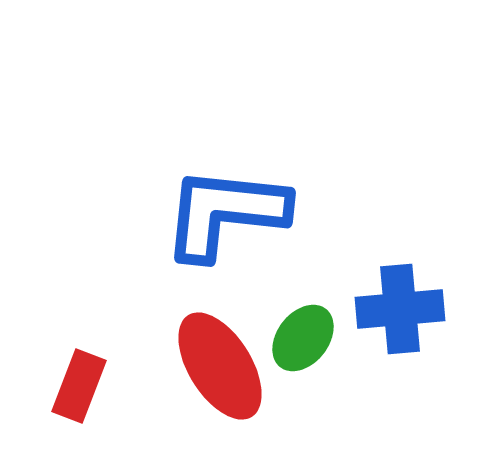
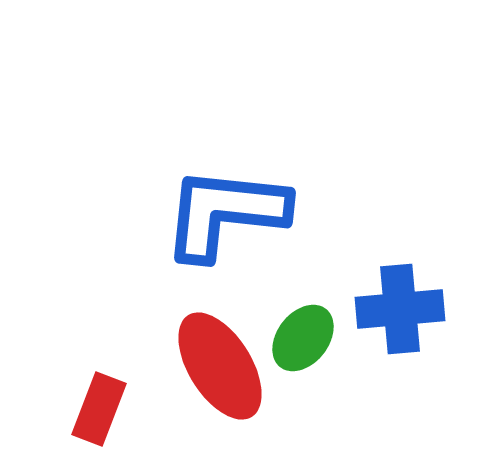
red rectangle: moved 20 px right, 23 px down
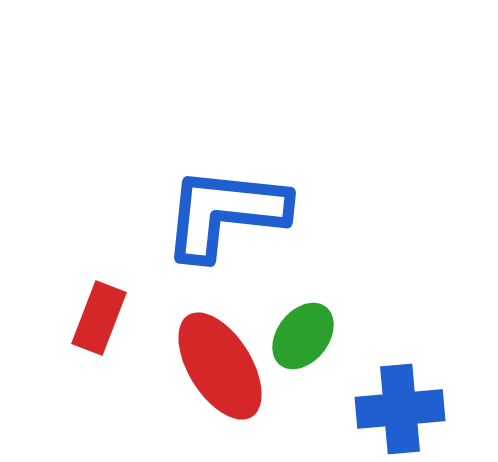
blue cross: moved 100 px down
green ellipse: moved 2 px up
red rectangle: moved 91 px up
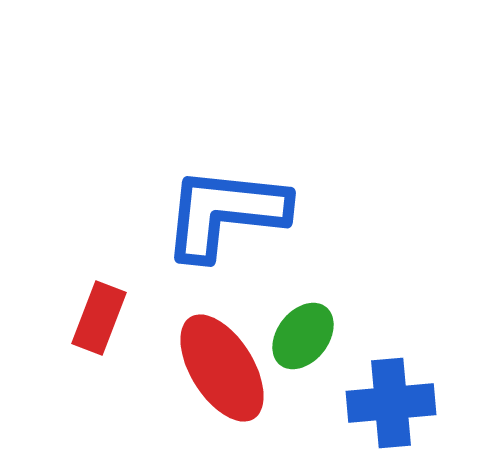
red ellipse: moved 2 px right, 2 px down
blue cross: moved 9 px left, 6 px up
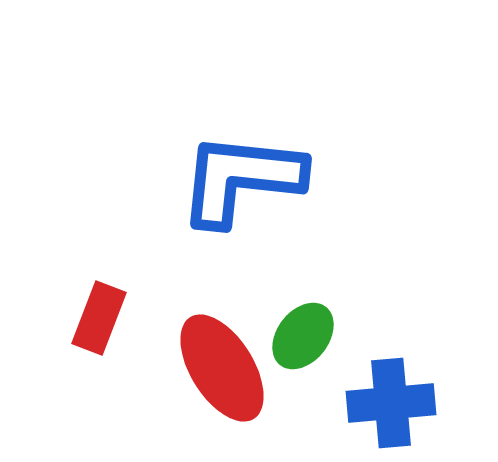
blue L-shape: moved 16 px right, 34 px up
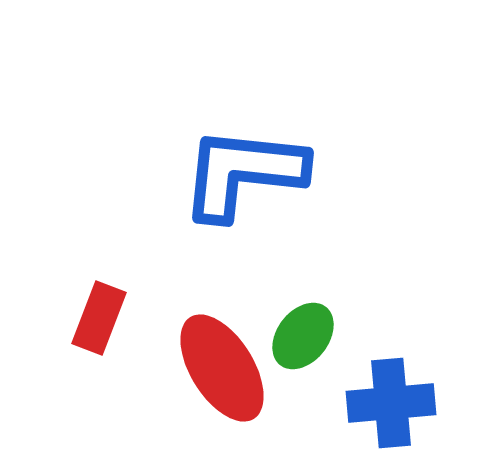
blue L-shape: moved 2 px right, 6 px up
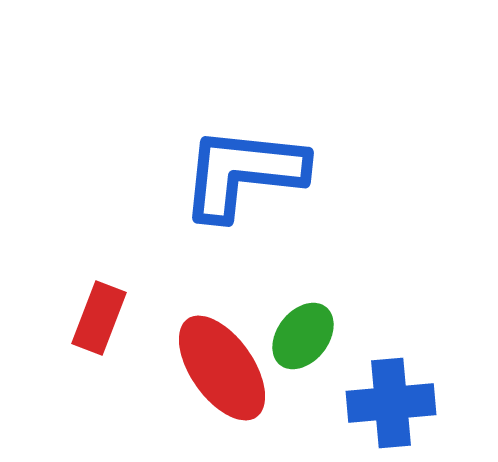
red ellipse: rotated 3 degrees counterclockwise
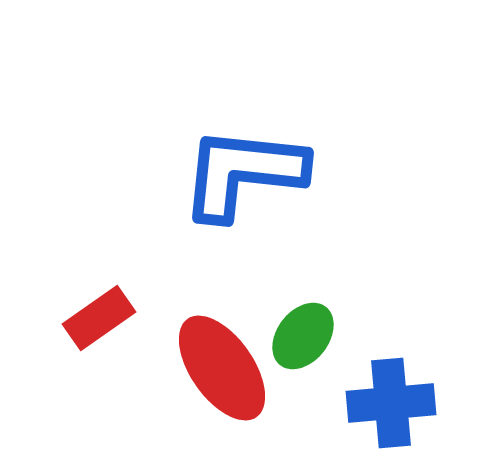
red rectangle: rotated 34 degrees clockwise
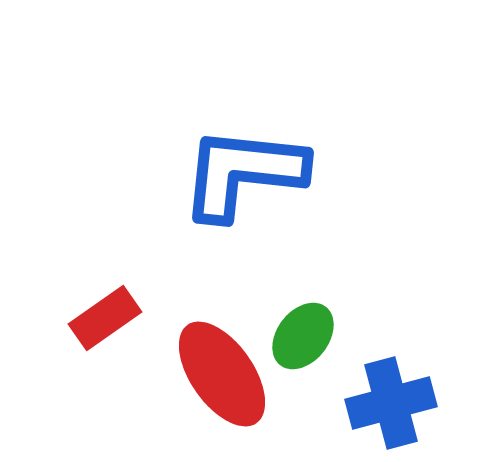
red rectangle: moved 6 px right
red ellipse: moved 6 px down
blue cross: rotated 10 degrees counterclockwise
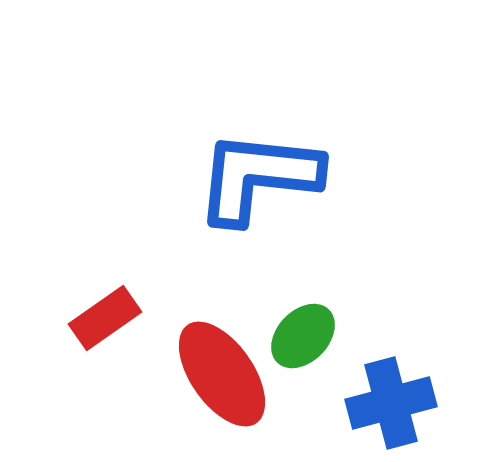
blue L-shape: moved 15 px right, 4 px down
green ellipse: rotated 6 degrees clockwise
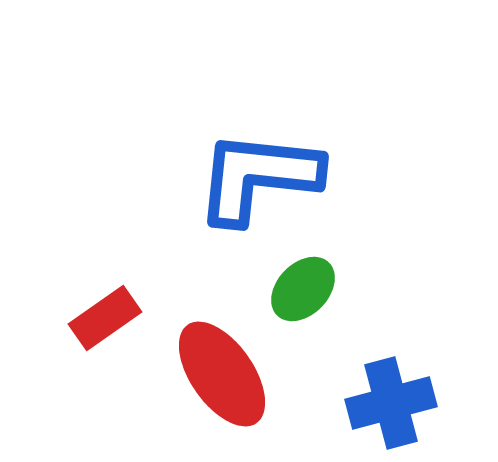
green ellipse: moved 47 px up
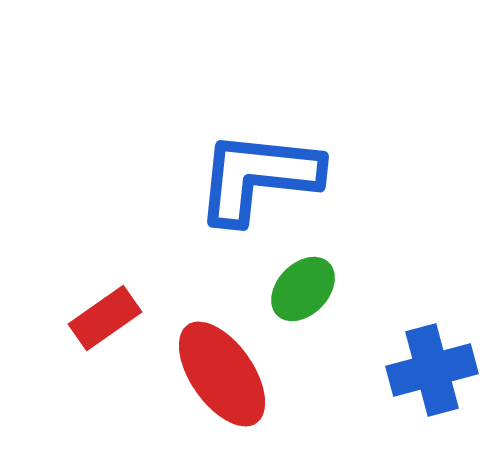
blue cross: moved 41 px right, 33 px up
